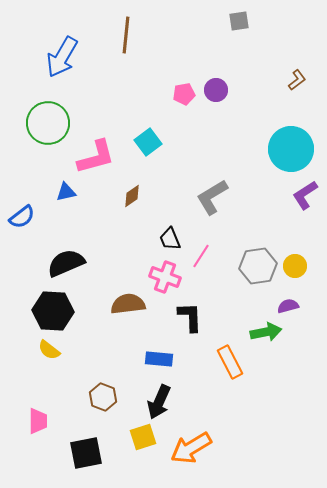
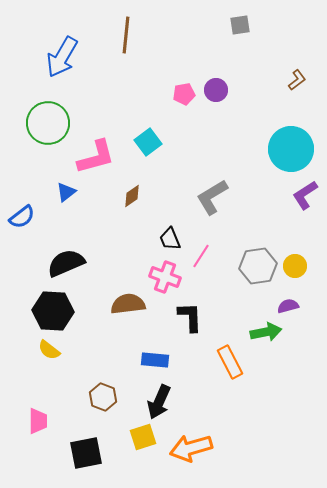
gray square: moved 1 px right, 4 px down
blue triangle: rotated 25 degrees counterclockwise
blue rectangle: moved 4 px left, 1 px down
orange arrow: rotated 15 degrees clockwise
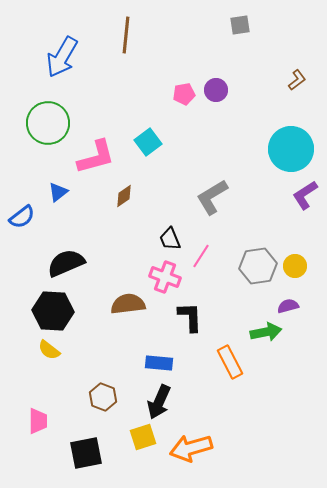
blue triangle: moved 8 px left
brown diamond: moved 8 px left
blue rectangle: moved 4 px right, 3 px down
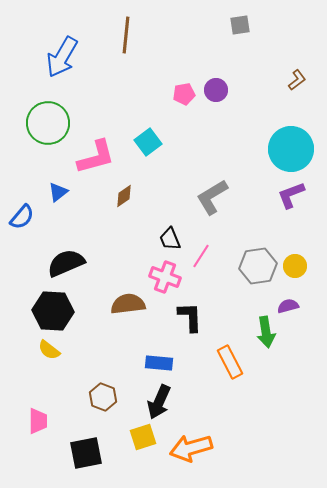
purple L-shape: moved 14 px left; rotated 12 degrees clockwise
blue semicircle: rotated 12 degrees counterclockwise
green arrow: rotated 92 degrees clockwise
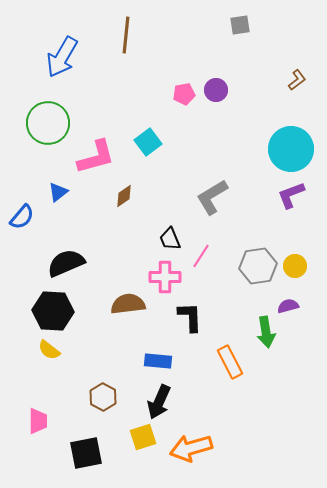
pink cross: rotated 20 degrees counterclockwise
blue rectangle: moved 1 px left, 2 px up
brown hexagon: rotated 8 degrees clockwise
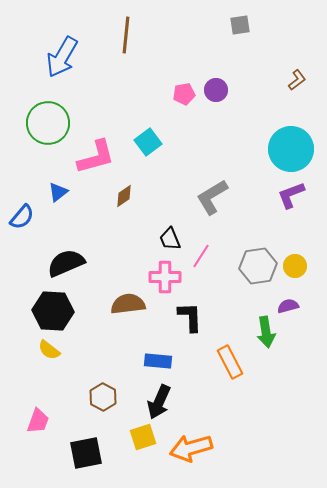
pink trapezoid: rotated 20 degrees clockwise
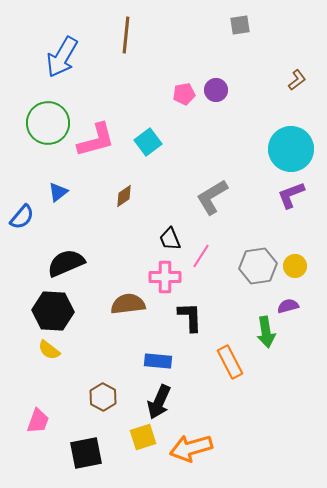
pink L-shape: moved 17 px up
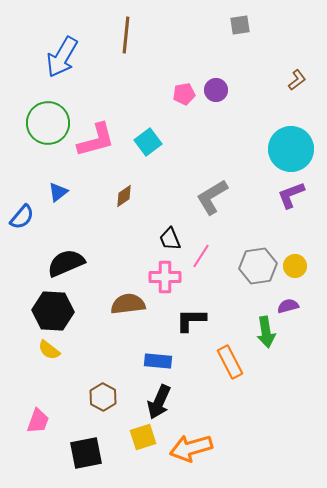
black L-shape: moved 1 px right, 3 px down; rotated 88 degrees counterclockwise
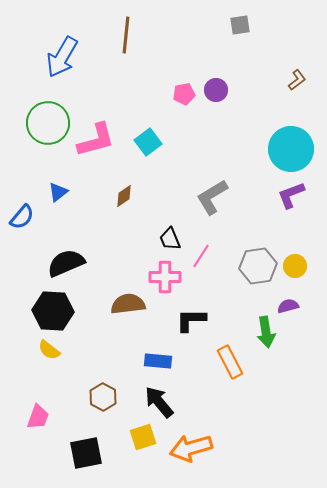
black arrow: rotated 116 degrees clockwise
pink trapezoid: moved 4 px up
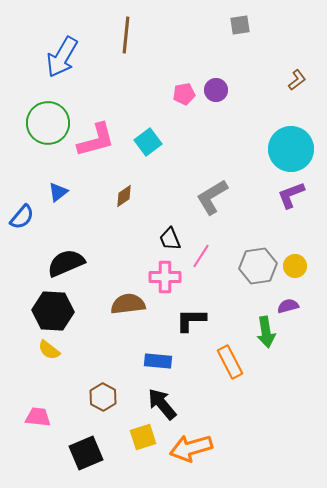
black arrow: moved 3 px right, 2 px down
pink trapezoid: rotated 104 degrees counterclockwise
black square: rotated 12 degrees counterclockwise
